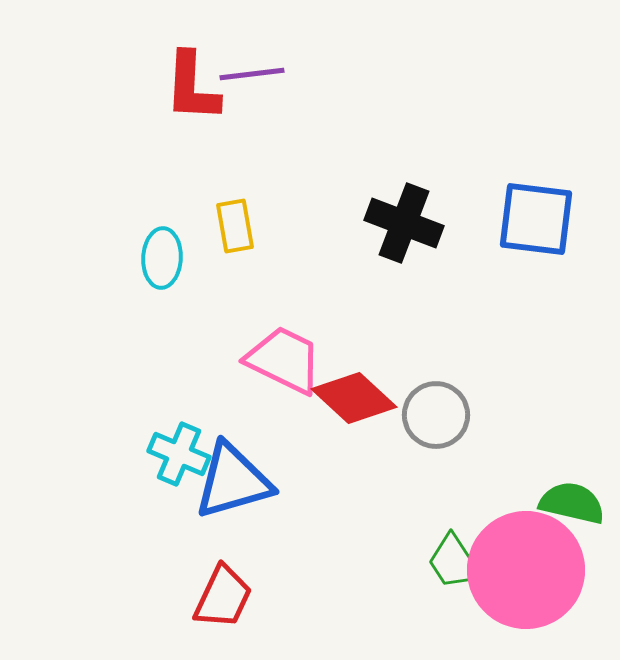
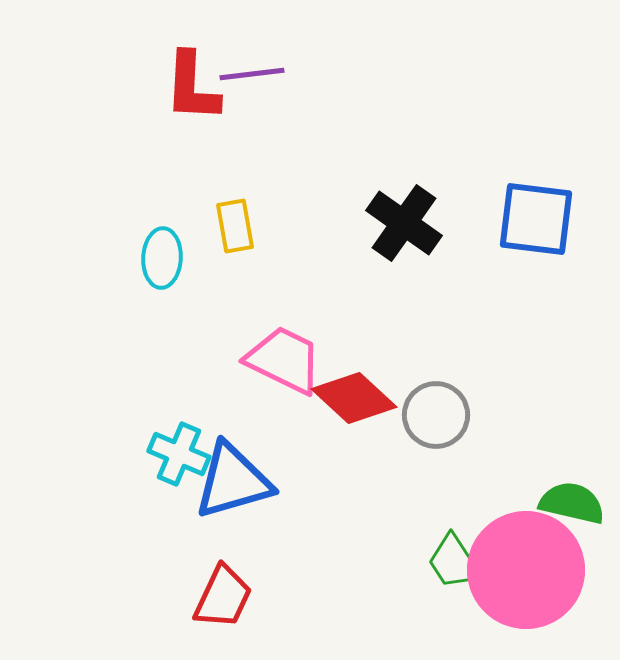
black cross: rotated 14 degrees clockwise
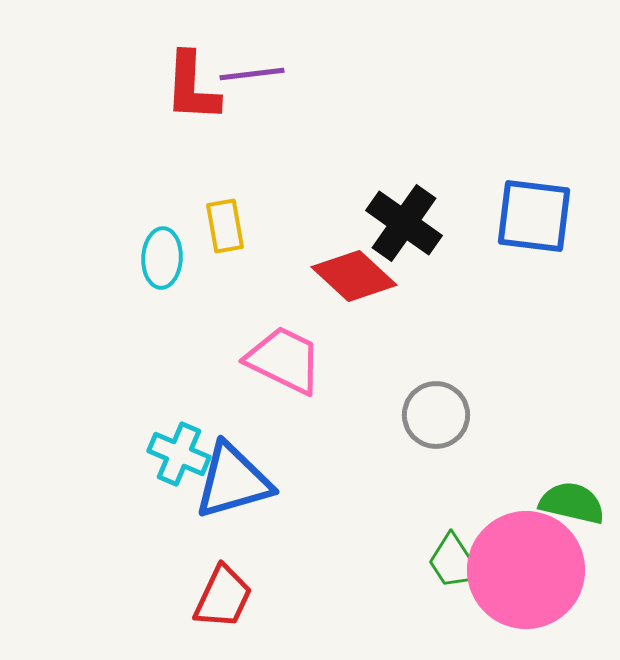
blue square: moved 2 px left, 3 px up
yellow rectangle: moved 10 px left
red diamond: moved 122 px up
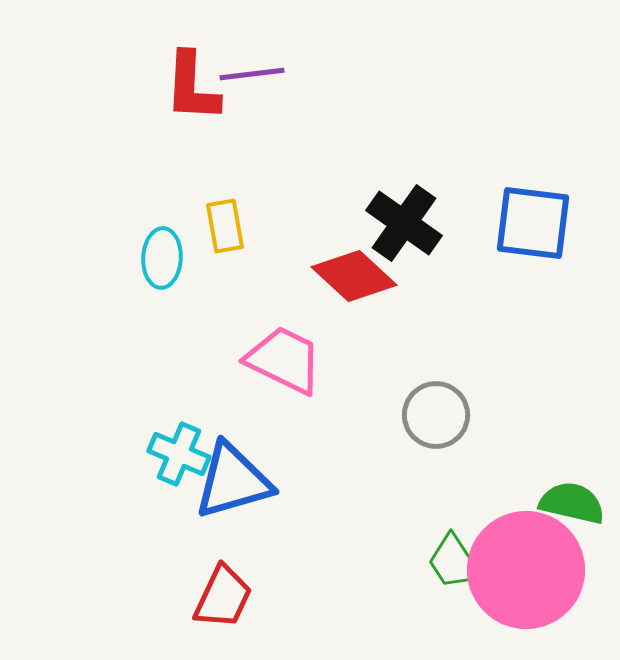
blue square: moved 1 px left, 7 px down
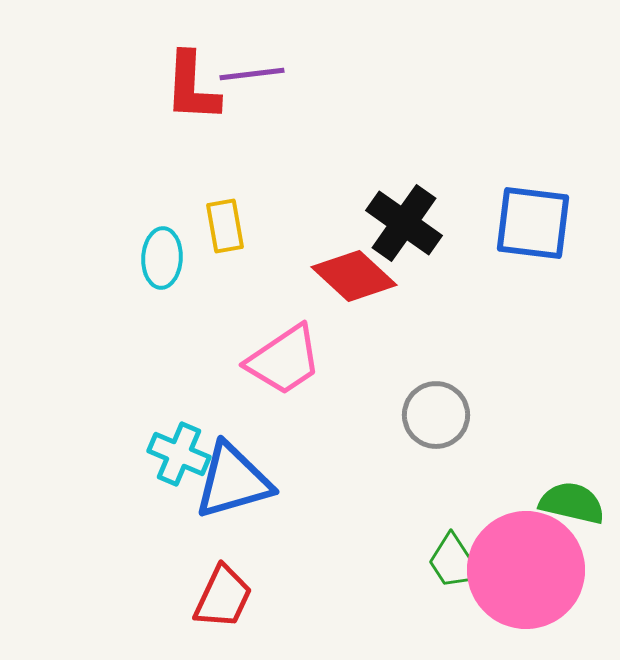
pink trapezoid: rotated 120 degrees clockwise
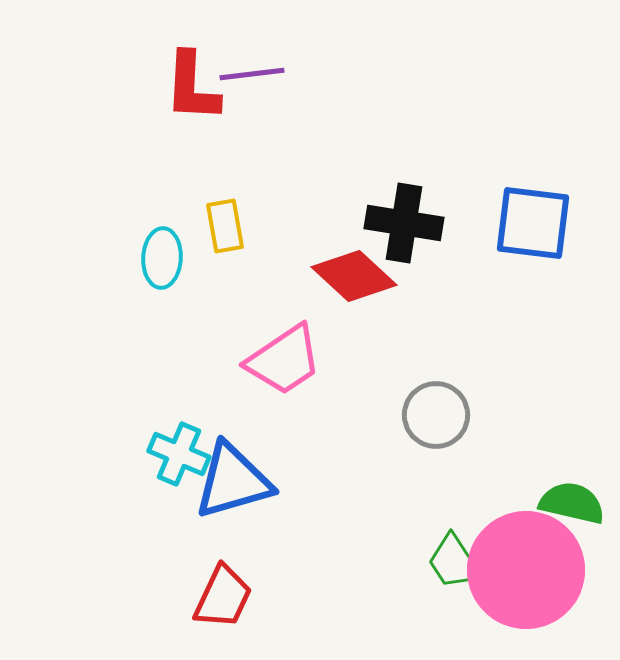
black cross: rotated 26 degrees counterclockwise
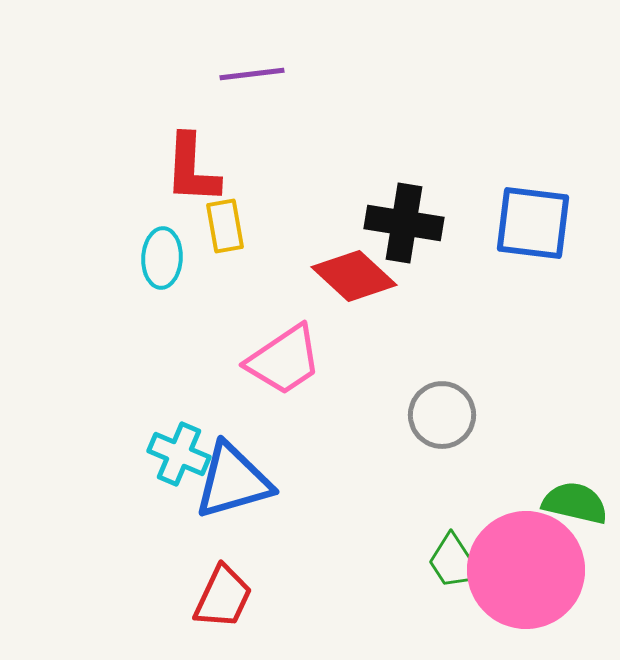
red L-shape: moved 82 px down
gray circle: moved 6 px right
green semicircle: moved 3 px right
